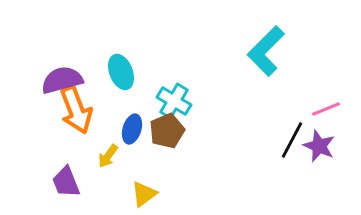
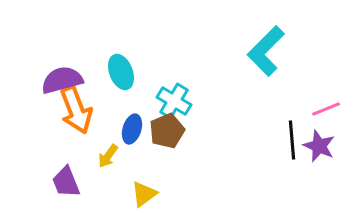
black line: rotated 33 degrees counterclockwise
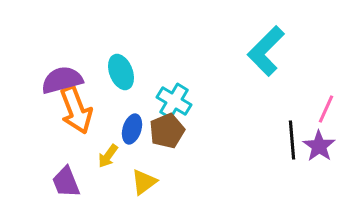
pink line: rotated 44 degrees counterclockwise
purple star: rotated 12 degrees clockwise
yellow triangle: moved 12 px up
